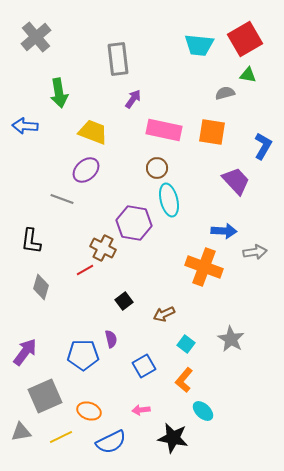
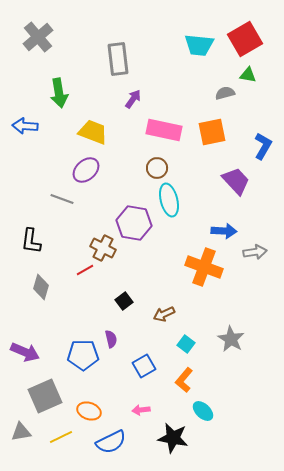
gray cross at (36, 37): moved 2 px right
orange square at (212, 132): rotated 20 degrees counterclockwise
purple arrow at (25, 352): rotated 76 degrees clockwise
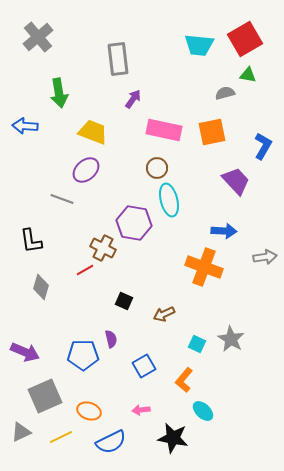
black L-shape at (31, 241): rotated 16 degrees counterclockwise
gray arrow at (255, 252): moved 10 px right, 5 px down
black square at (124, 301): rotated 30 degrees counterclockwise
cyan square at (186, 344): moved 11 px right; rotated 12 degrees counterclockwise
gray triangle at (21, 432): rotated 15 degrees counterclockwise
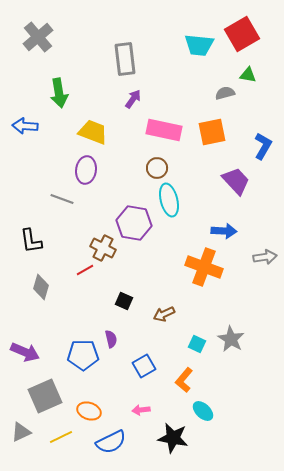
red square at (245, 39): moved 3 px left, 5 px up
gray rectangle at (118, 59): moved 7 px right
purple ellipse at (86, 170): rotated 40 degrees counterclockwise
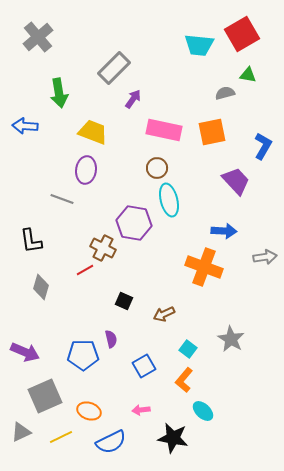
gray rectangle at (125, 59): moved 11 px left, 9 px down; rotated 52 degrees clockwise
cyan square at (197, 344): moved 9 px left, 5 px down; rotated 12 degrees clockwise
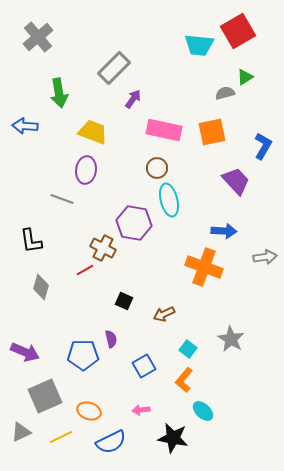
red square at (242, 34): moved 4 px left, 3 px up
green triangle at (248, 75): moved 3 px left, 2 px down; rotated 42 degrees counterclockwise
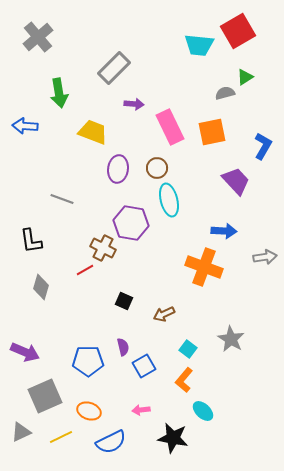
purple arrow at (133, 99): moved 1 px right, 5 px down; rotated 60 degrees clockwise
pink rectangle at (164, 130): moved 6 px right, 3 px up; rotated 52 degrees clockwise
purple ellipse at (86, 170): moved 32 px right, 1 px up
purple hexagon at (134, 223): moved 3 px left
purple semicircle at (111, 339): moved 12 px right, 8 px down
blue pentagon at (83, 355): moved 5 px right, 6 px down
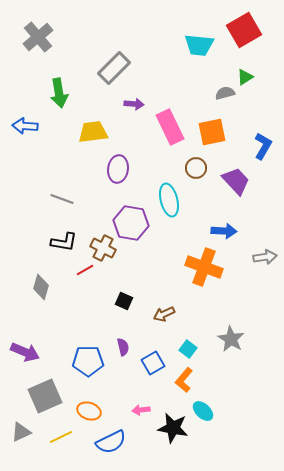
red square at (238, 31): moved 6 px right, 1 px up
yellow trapezoid at (93, 132): rotated 28 degrees counterclockwise
brown circle at (157, 168): moved 39 px right
black L-shape at (31, 241): moved 33 px right, 1 px down; rotated 72 degrees counterclockwise
blue square at (144, 366): moved 9 px right, 3 px up
black star at (173, 438): moved 10 px up
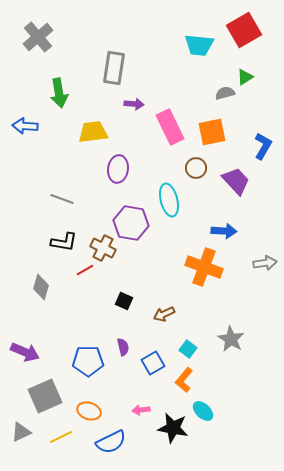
gray rectangle at (114, 68): rotated 36 degrees counterclockwise
gray arrow at (265, 257): moved 6 px down
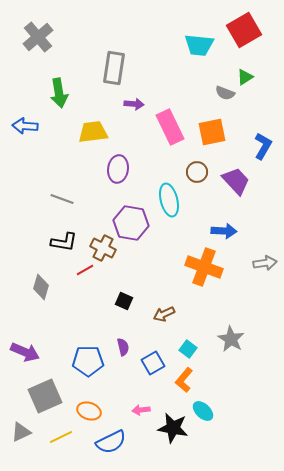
gray semicircle at (225, 93): rotated 144 degrees counterclockwise
brown circle at (196, 168): moved 1 px right, 4 px down
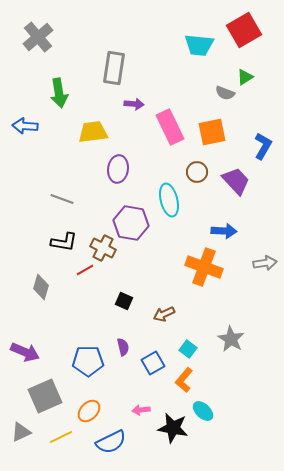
orange ellipse at (89, 411): rotated 65 degrees counterclockwise
